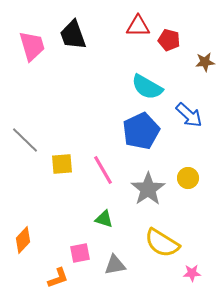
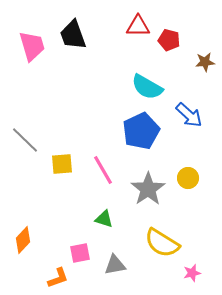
pink star: rotated 12 degrees counterclockwise
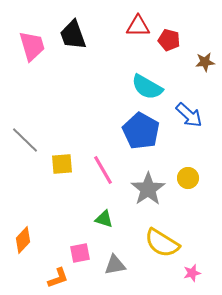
blue pentagon: rotated 18 degrees counterclockwise
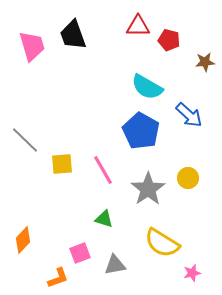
pink square: rotated 10 degrees counterclockwise
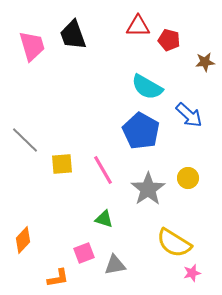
yellow semicircle: moved 12 px right
pink square: moved 4 px right
orange L-shape: rotated 10 degrees clockwise
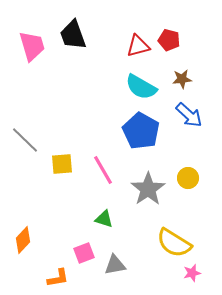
red triangle: moved 20 px down; rotated 15 degrees counterclockwise
brown star: moved 23 px left, 17 px down
cyan semicircle: moved 6 px left
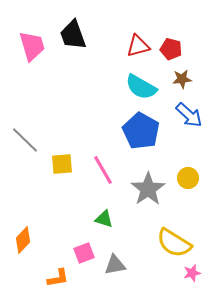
red pentagon: moved 2 px right, 9 px down
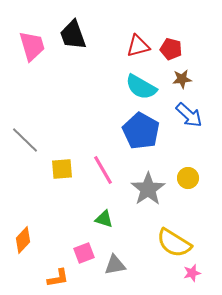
yellow square: moved 5 px down
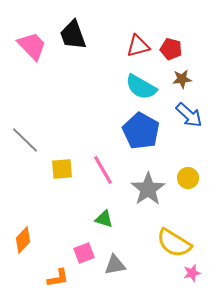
pink trapezoid: rotated 28 degrees counterclockwise
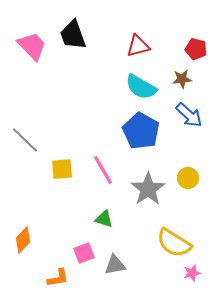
red pentagon: moved 25 px right
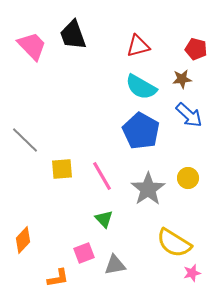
pink line: moved 1 px left, 6 px down
green triangle: rotated 30 degrees clockwise
